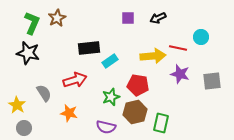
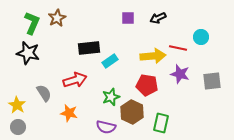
red pentagon: moved 9 px right
brown hexagon: moved 3 px left; rotated 20 degrees counterclockwise
gray circle: moved 6 px left, 1 px up
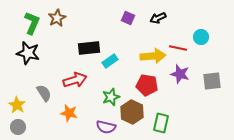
purple square: rotated 24 degrees clockwise
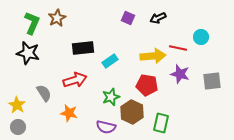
black rectangle: moved 6 px left
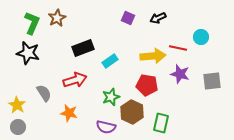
black rectangle: rotated 15 degrees counterclockwise
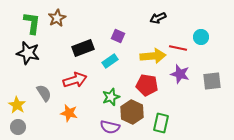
purple square: moved 10 px left, 18 px down
green L-shape: rotated 15 degrees counterclockwise
purple semicircle: moved 4 px right
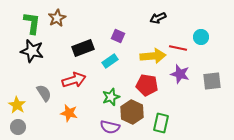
black star: moved 4 px right, 2 px up
red arrow: moved 1 px left
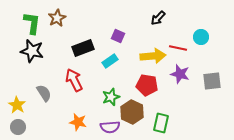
black arrow: rotated 21 degrees counterclockwise
red arrow: rotated 100 degrees counterclockwise
orange star: moved 9 px right, 9 px down
purple semicircle: rotated 18 degrees counterclockwise
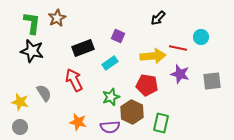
cyan rectangle: moved 2 px down
yellow star: moved 3 px right, 3 px up; rotated 18 degrees counterclockwise
gray circle: moved 2 px right
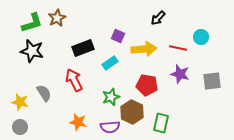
green L-shape: rotated 65 degrees clockwise
yellow arrow: moved 9 px left, 7 px up
